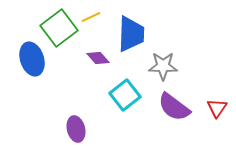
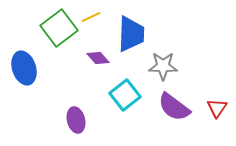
blue ellipse: moved 8 px left, 9 px down
purple ellipse: moved 9 px up
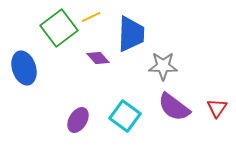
cyan square: moved 21 px down; rotated 16 degrees counterclockwise
purple ellipse: moved 2 px right; rotated 45 degrees clockwise
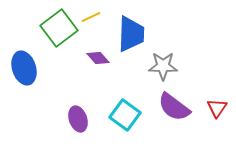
cyan square: moved 1 px up
purple ellipse: moved 1 px up; rotated 50 degrees counterclockwise
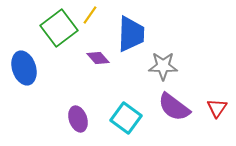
yellow line: moved 1 px left, 2 px up; rotated 30 degrees counterclockwise
cyan square: moved 1 px right, 3 px down
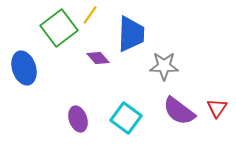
gray star: moved 1 px right
purple semicircle: moved 5 px right, 4 px down
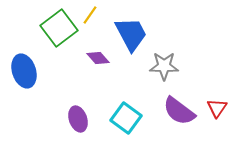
blue trapezoid: rotated 30 degrees counterclockwise
blue ellipse: moved 3 px down
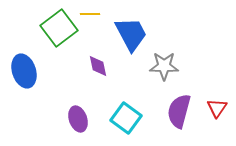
yellow line: moved 1 px up; rotated 54 degrees clockwise
purple diamond: moved 8 px down; rotated 30 degrees clockwise
purple semicircle: rotated 68 degrees clockwise
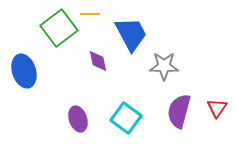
purple diamond: moved 5 px up
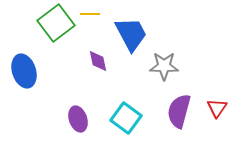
green square: moved 3 px left, 5 px up
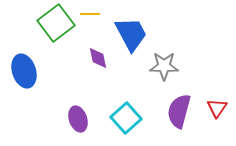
purple diamond: moved 3 px up
cyan square: rotated 12 degrees clockwise
